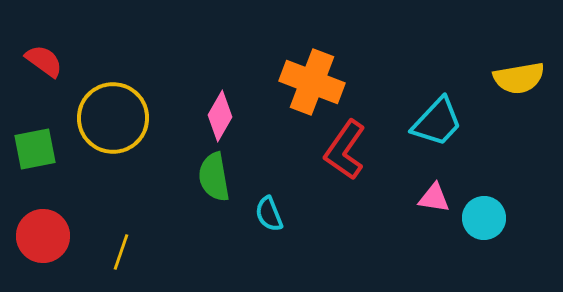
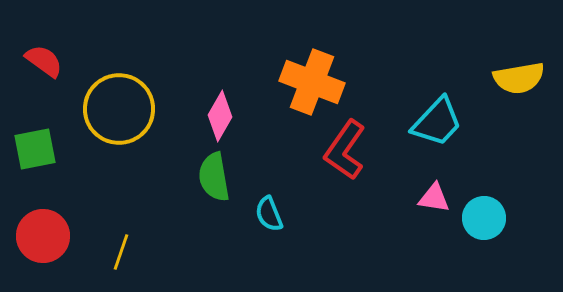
yellow circle: moved 6 px right, 9 px up
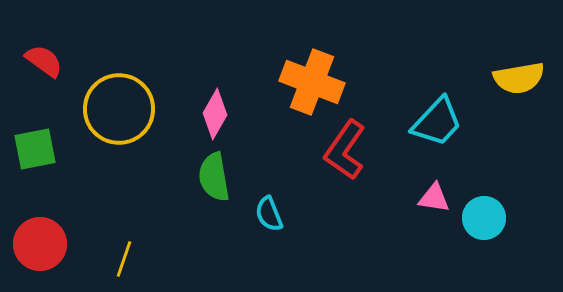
pink diamond: moved 5 px left, 2 px up
red circle: moved 3 px left, 8 px down
yellow line: moved 3 px right, 7 px down
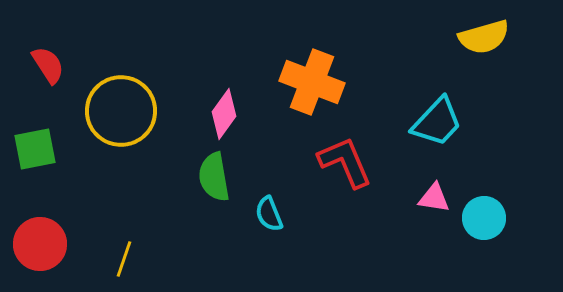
red semicircle: moved 4 px right, 4 px down; rotated 21 degrees clockwise
yellow semicircle: moved 35 px left, 41 px up; rotated 6 degrees counterclockwise
yellow circle: moved 2 px right, 2 px down
pink diamond: moved 9 px right; rotated 6 degrees clockwise
red L-shape: moved 12 px down; rotated 122 degrees clockwise
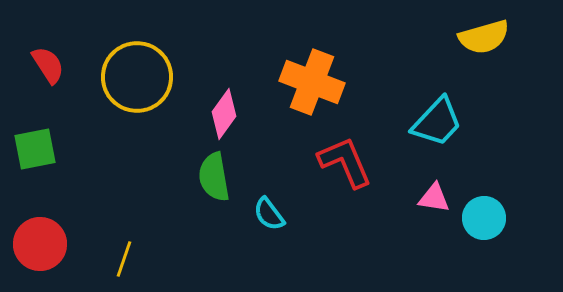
yellow circle: moved 16 px right, 34 px up
cyan semicircle: rotated 15 degrees counterclockwise
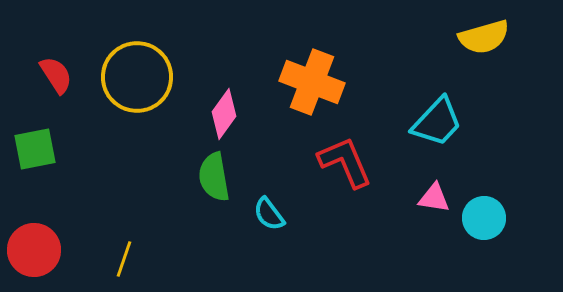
red semicircle: moved 8 px right, 10 px down
red circle: moved 6 px left, 6 px down
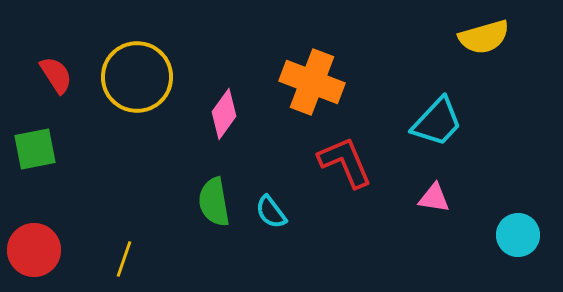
green semicircle: moved 25 px down
cyan semicircle: moved 2 px right, 2 px up
cyan circle: moved 34 px right, 17 px down
